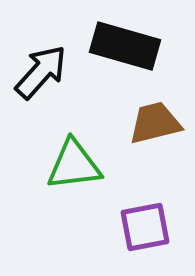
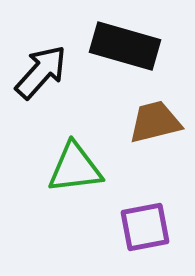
brown trapezoid: moved 1 px up
green triangle: moved 1 px right, 3 px down
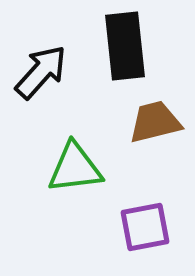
black rectangle: rotated 68 degrees clockwise
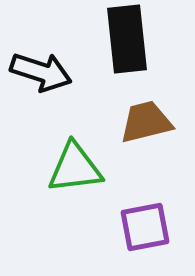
black rectangle: moved 2 px right, 7 px up
black arrow: rotated 66 degrees clockwise
brown trapezoid: moved 9 px left
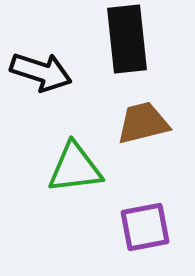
brown trapezoid: moved 3 px left, 1 px down
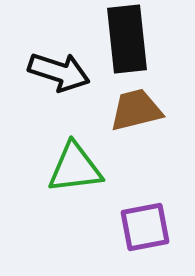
black arrow: moved 18 px right
brown trapezoid: moved 7 px left, 13 px up
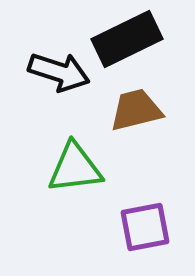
black rectangle: rotated 70 degrees clockwise
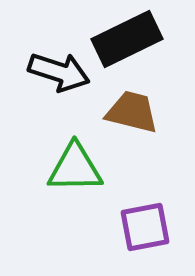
brown trapezoid: moved 4 px left, 2 px down; rotated 28 degrees clockwise
green triangle: rotated 6 degrees clockwise
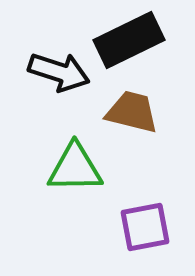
black rectangle: moved 2 px right, 1 px down
